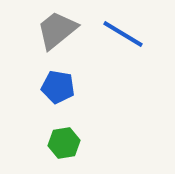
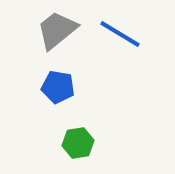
blue line: moved 3 px left
green hexagon: moved 14 px right
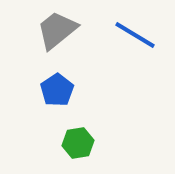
blue line: moved 15 px right, 1 px down
blue pentagon: moved 1 px left, 3 px down; rotated 28 degrees clockwise
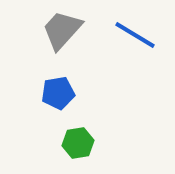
gray trapezoid: moved 5 px right; rotated 9 degrees counterclockwise
blue pentagon: moved 1 px right, 3 px down; rotated 24 degrees clockwise
